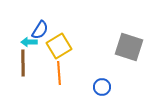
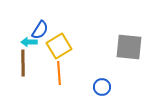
gray square: rotated 12 degrees counterclockwise
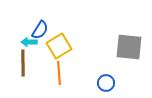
blue circle: moved 4 px right, 4 px up
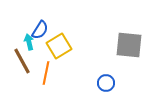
cyan arrow: rotated 77 degrees clockwise
gray square: moved 2 px up
brown line: moved 1 px left, 2 px up; rotated 28 degrees counterclockwise
orange line: moved 13 px left; rotated 15 degrees clockwise
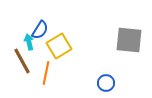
gray square: moved 5 px up
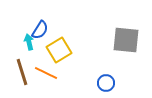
gray square: moved 3 px left
yellow square: moved 4 px down
brown line: moved 11 px down; rotated 12 degrees clockwise
orange line: rotated 75 degrees counterclockwise
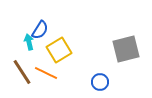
gray square: moved 9 px down; rotated 20 degrees counterclockwise
brown line: rotated 16 degrees counterclockwise
blue circle: moved 6 px left, 1 px up
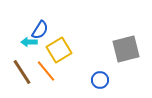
cyan arrow: rotated 77 degrees counterclockwise
orange line: moved 2 px up; rotated 25 degrees clockwise
blue circle: moved 2 px up
